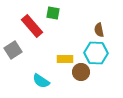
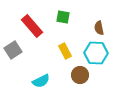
green square: moved 10 px right, 4 px down
brown semicircle: moved 2 px up
yellow rectangle: moved 8 px up; rotated 63 degrees clockwise
brown circle: moved 1 px left, 3 px down
cyan semicircle: rotated 60 degrees counterclockwise
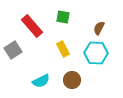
brown semicircle: rotated 40 degrees clockwise
yellow rectangle: moved 2 px left, 2 px up
brown circle: moved 8 px left, 5 px down
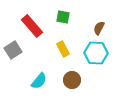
cyan semicircle: moved 2 px left; rotated 24 degrees counterclockwise
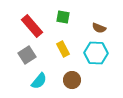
brown semicircle: rotated 96 degrees counterclockwise
gray square: moved 14 px right, 5 px down
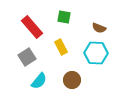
green square: moved 1 px right
red rectangle: moved 1 px down
yellow rectangle: moved 2 px left, 2 px up
gray square: moved 2 px down
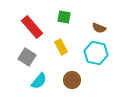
cyan hexagon: rotated 10 degrees clockwise
gray square: rotated 24 degrees counterclockwise
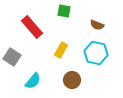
green square: moved 6 px up
brown semicircle: moved 2 px left, 3 px up
yellow rectangle: moved 3 px down; rotated 56 degrees clockwise
gray square: moved 15 px left
cyan semicircle: moved 6 px left
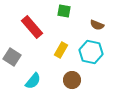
cyan hexagon: moved 5 px left, 1 px up
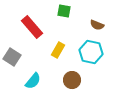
yellow rectangle: moved 3 px left
